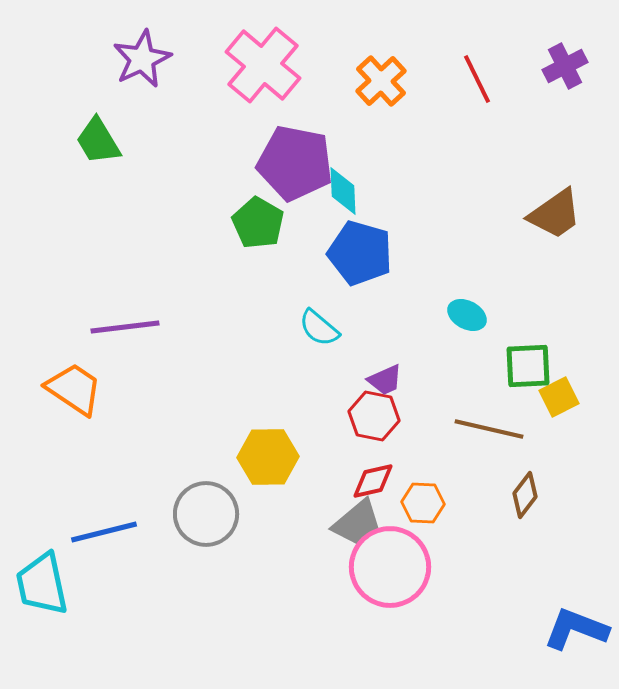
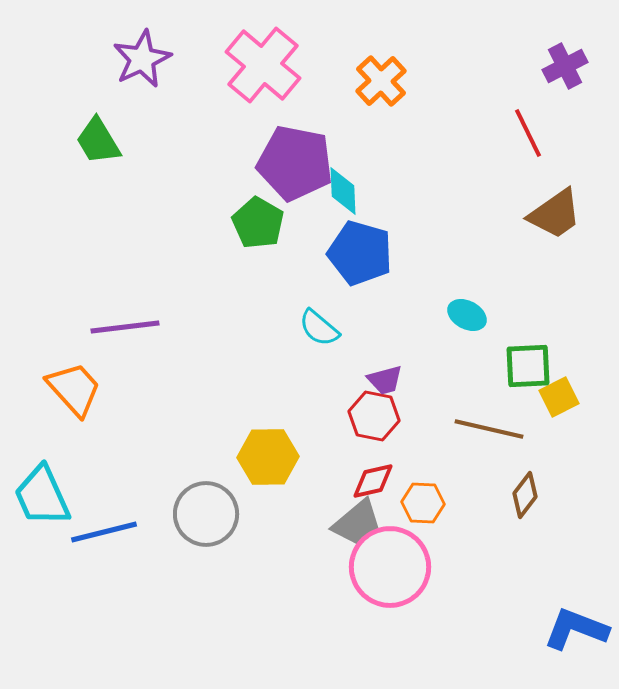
red line: moved 51 px right, 54 px down
purple trapezoid: rotated 9 degrees clockwise
orange trapezoid: rotated 14 degrees clockwise
cyan trapezoid: moved 88 px up; rotated 12 degrees counterclockwise
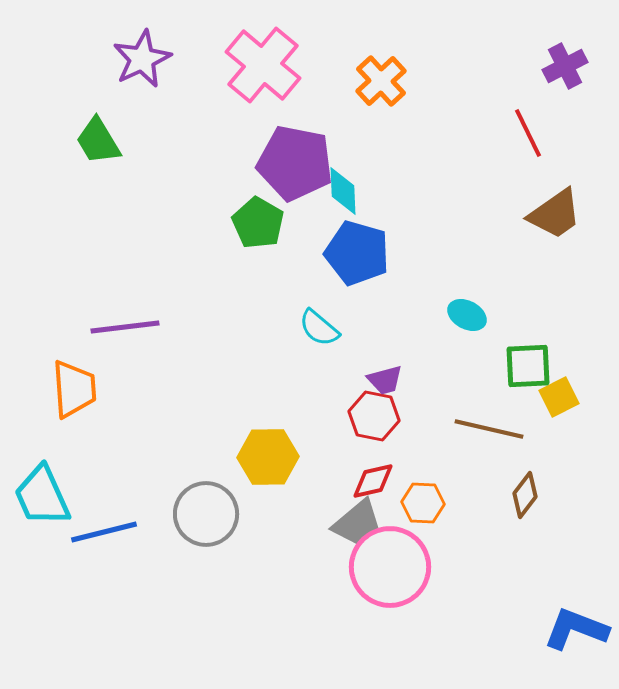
blue pentagon: moved 3 px left
orange trapezoid: rotated 38 degrees clockwise
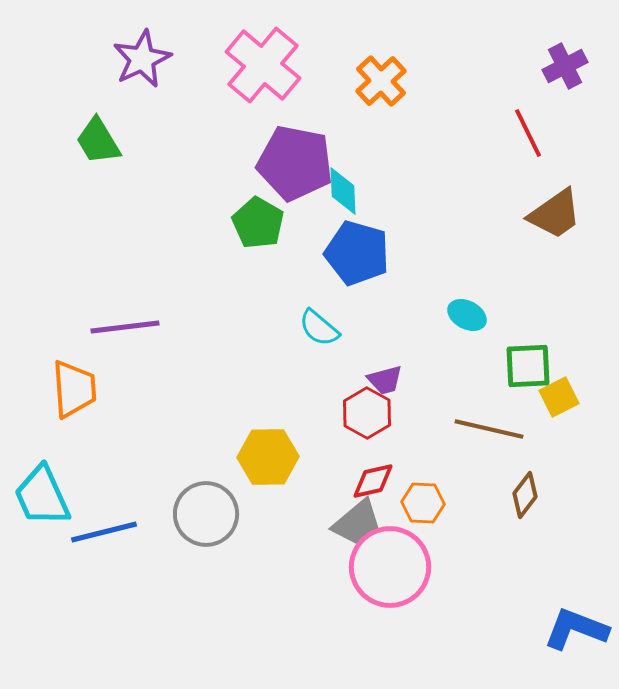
red hexagon: moved 7 px left, 3 px up; rotated 18 degrees clockwise
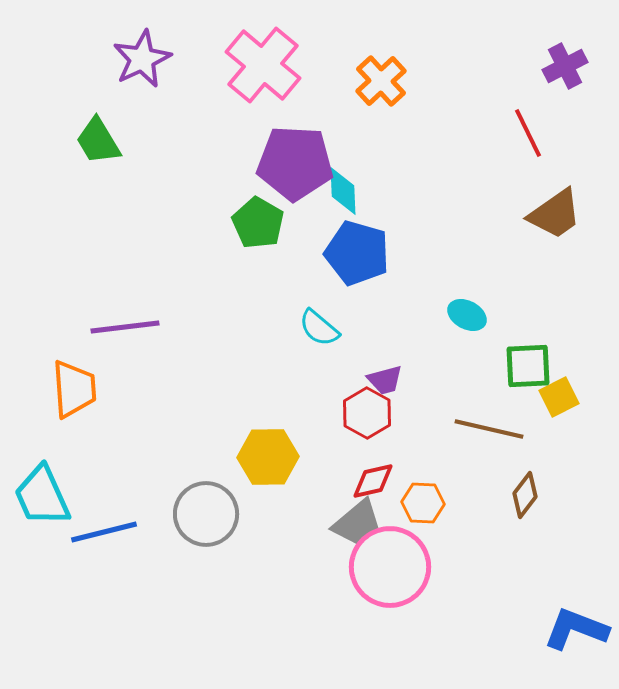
purple pentagon: rotated 8 degrees counterclockwise
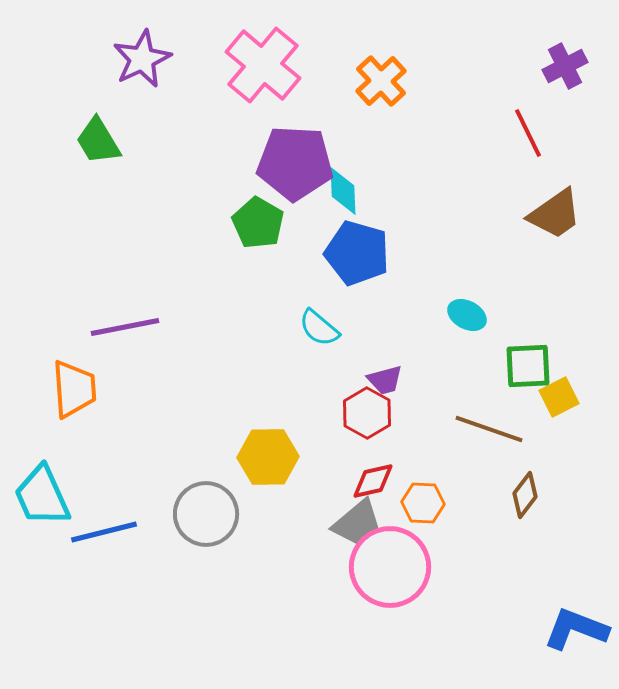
purple line: rotated 4 degrees counterclockwise
brown line: rotated 6 degrees clockwise
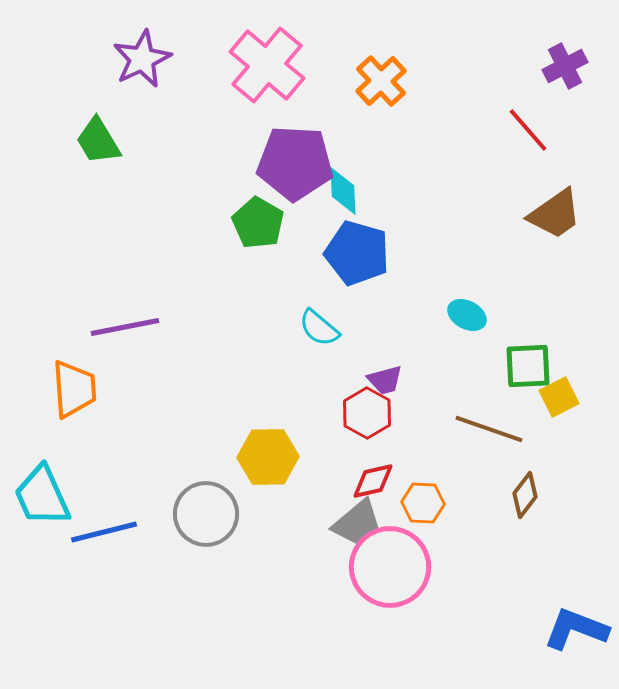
pink cross: moved 4 px right
red line: moved 3 px up; rotated 15 degrees counterclockwise
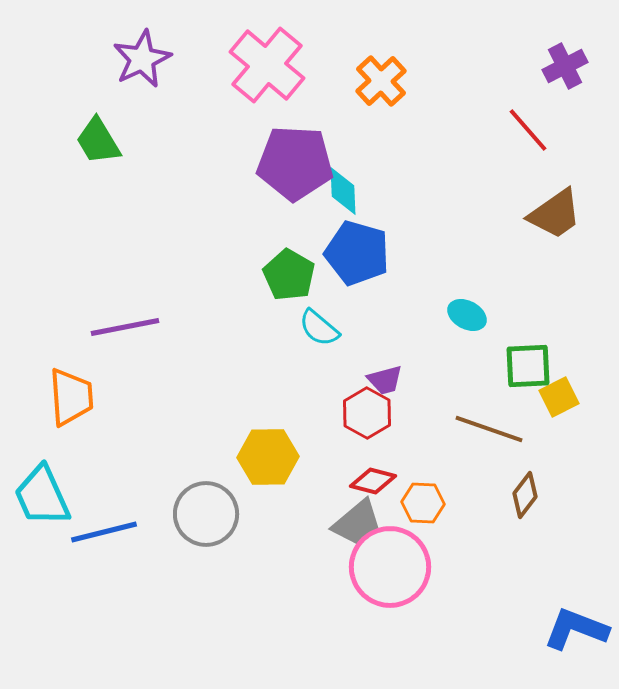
green pentagon: moved 31 px right, 52 px down
orange trapezoid: moved 3 px left, 8 px down
red diamond: rotated 27 degrees clockwise
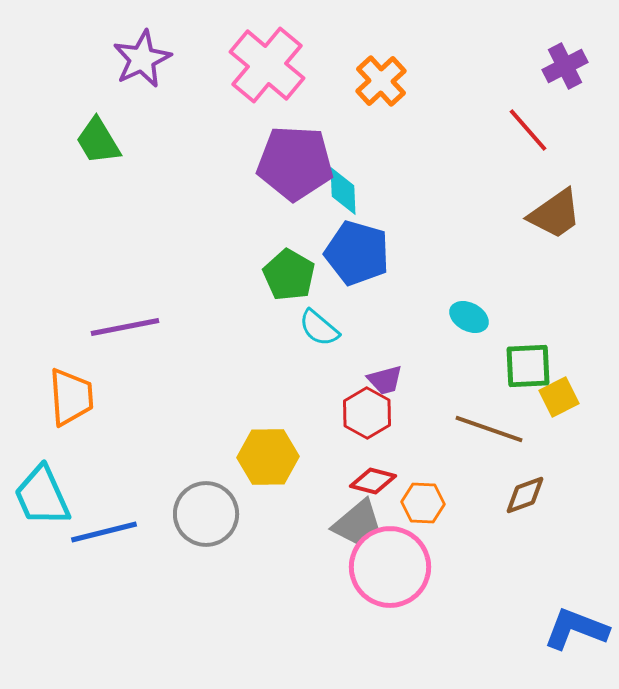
cyan ellipse: moved 2 px right, 2 px down
brown diamond: rotated 33 degrees clockwise
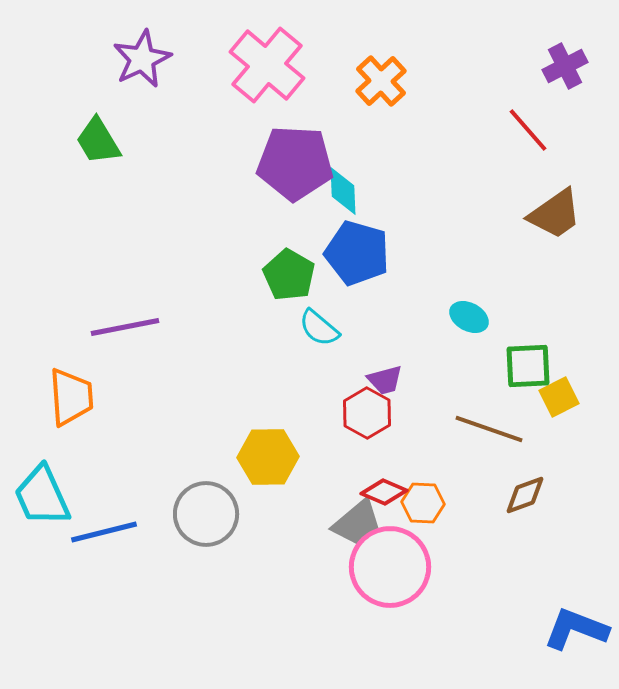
red diamond: moved 11 px right, 11 px down; rotated 9 degrees clockwise
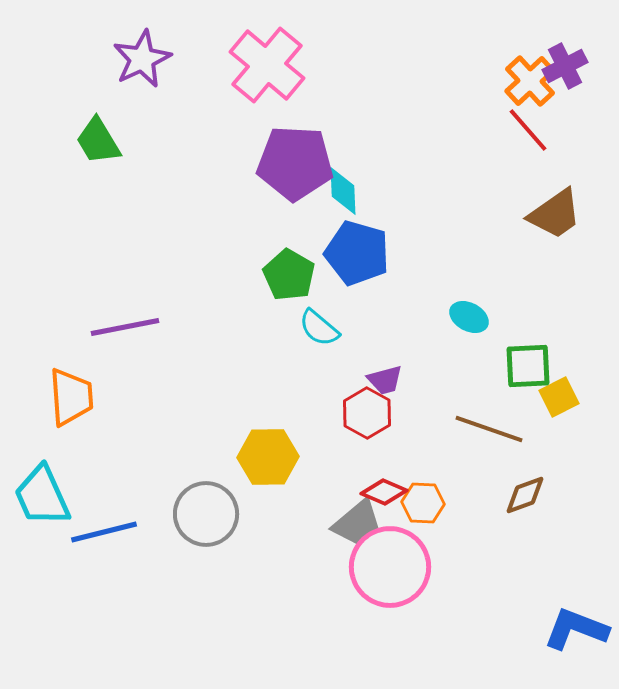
orange cross: moved 149 px right
